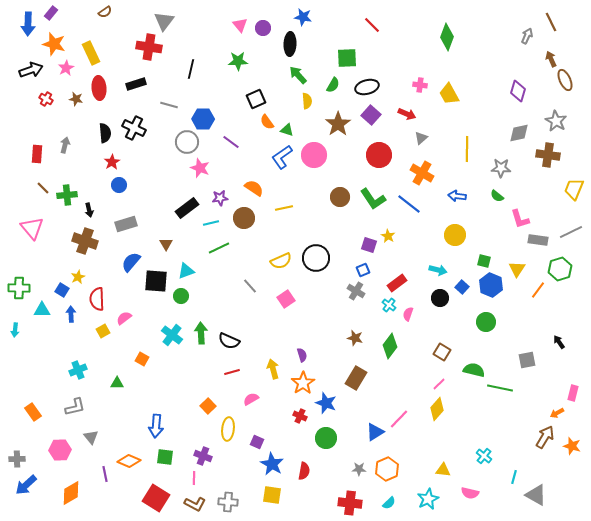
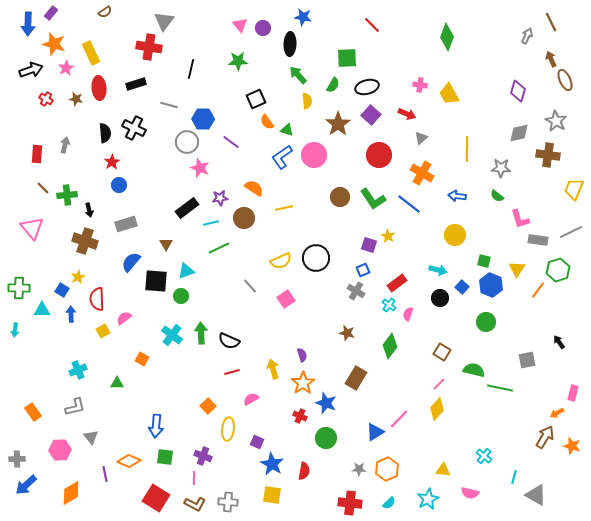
green hexagon at (560, 269): moved 2 px left, 1 px down
brown star at (355, 338): moved 8 px left, 5 px up
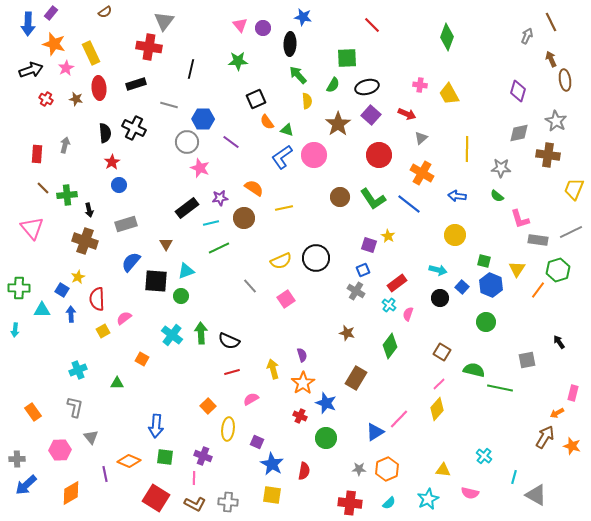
brown ellipse at (565, 80): rotated 15 degrees clockwise
gray L-shape at (75, 407): rotated 65 degrees counterclockwise
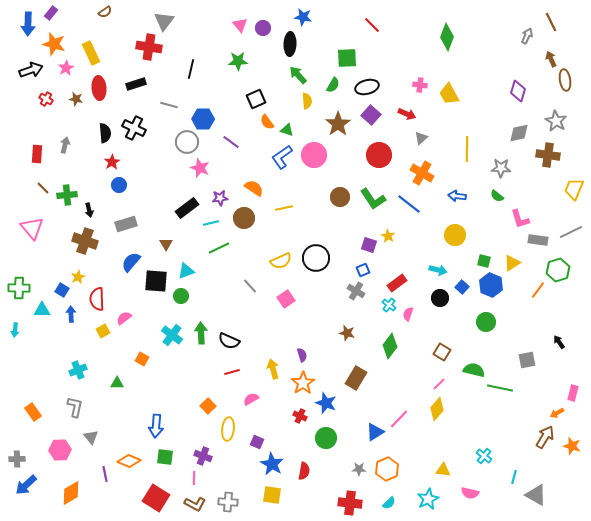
yellow triangle at (517, 269): moved 5 px left, 6 px up; rotated 24 degrees clockwise
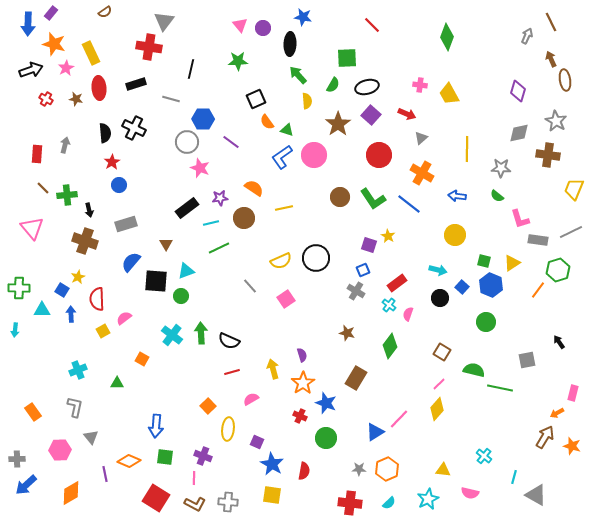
gray line at (169, 105): moved 2 px right, 6 px up
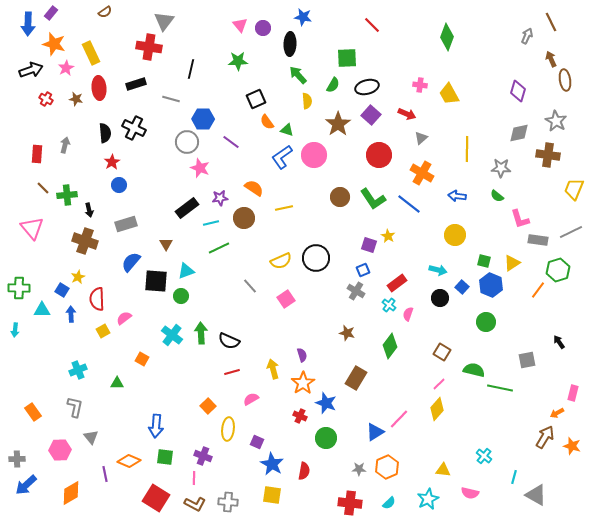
orange hexagon at (387, 469): moved 2 px up
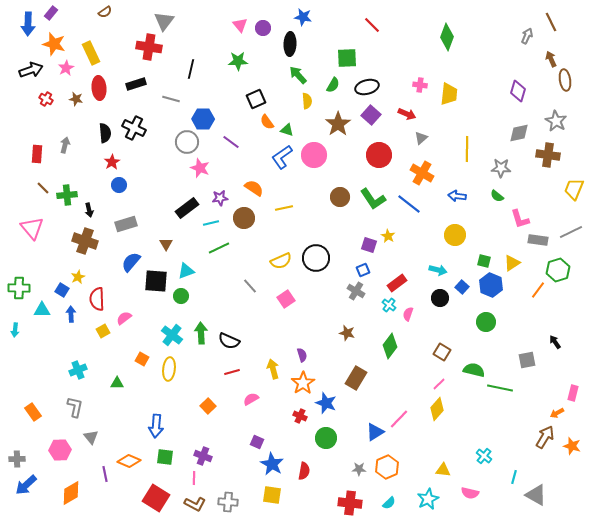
yellow trapezoid at (449, 94): rotated 145 degrees counterclockwise
black arrow at (559, 342): moved 4 px left
yellow ellipse at (228, 429): moved 59 px left, 60 px up
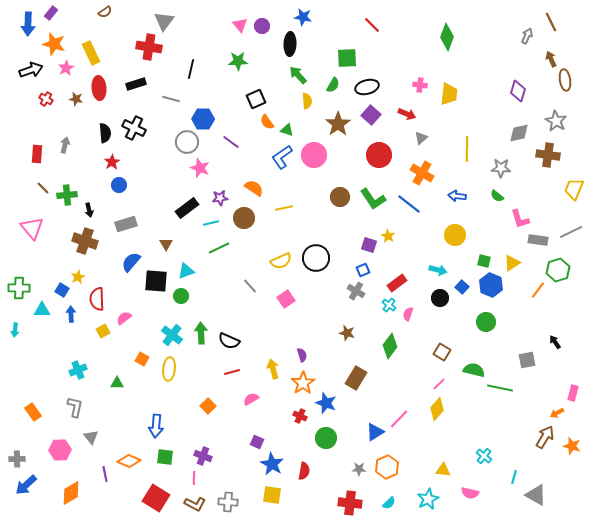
purple circle at (263, 28): moved 1 px left, 2 px up
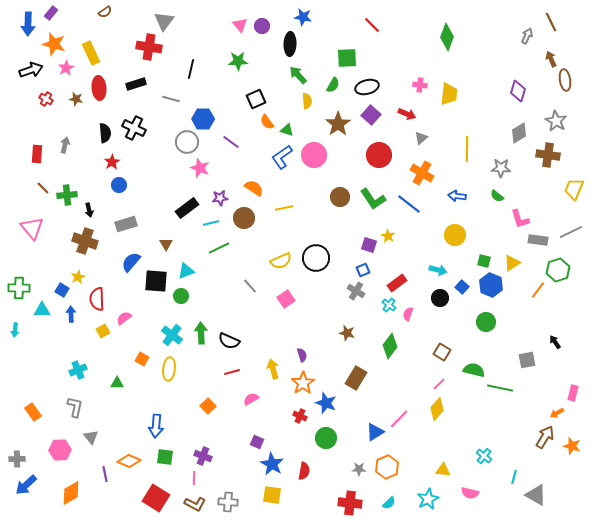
gray diamond at (519, 133): rotated 20 degrees counterclockwise
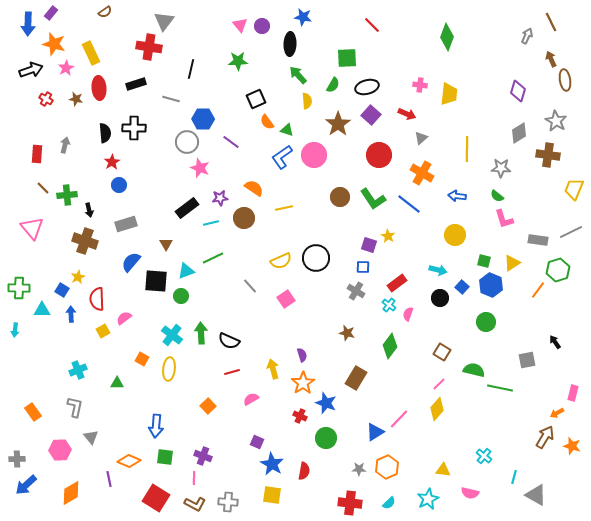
black cross at (134, 128): rotated 25 degrees counterclockwise
pink L-shape at (520, 219): moved 16 px left
green line at (219, 248): moved 6 px left, 10 px down
blue square at (363, 270): moved 3 px up; rotated 24 degrees clockwise
purple line at (105, 474): moved 4 px right, 5 px down
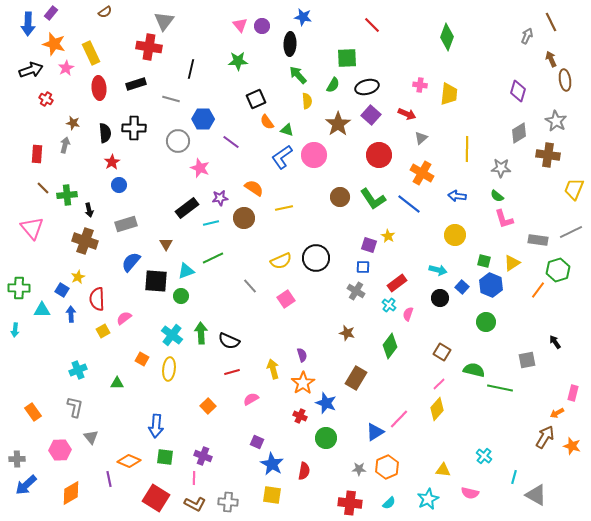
brown star at (76, 99): moved 3 px left, 24 px down
gray circle at (187, 142): moved 9 px left, 1 px up
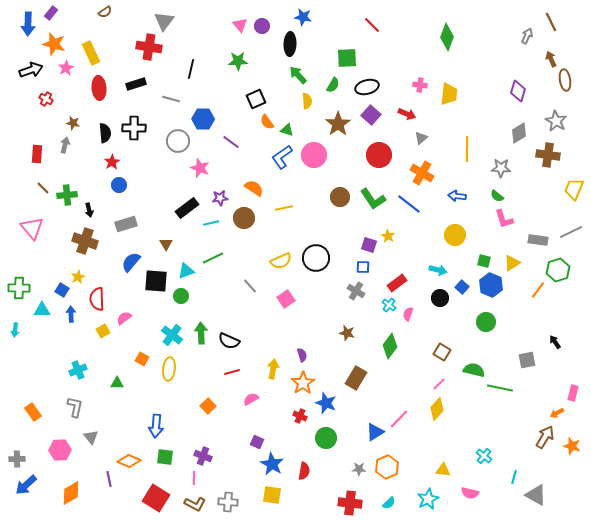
yellow arrow at (273, 369): rotated 24 degrees clockwise
